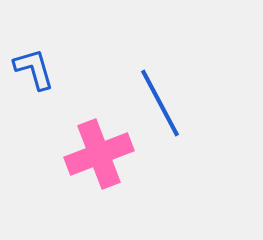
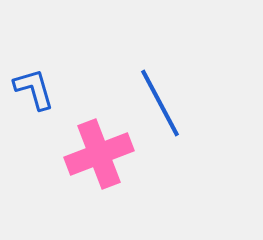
blue L-shape: moved 20 px down
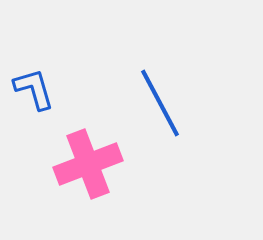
pink cross: moved 11 px left, 10 px down
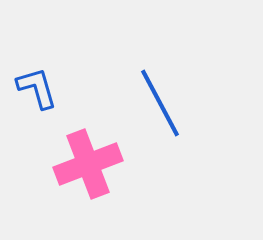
blue L-shape: moved 3 px right, 1 px up
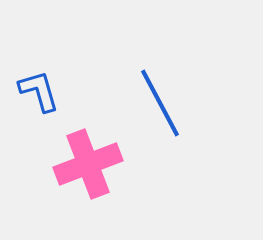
blue L-shape: moved 2 px right, 3 px down
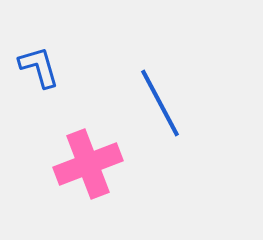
blue L-shape: moved 24 px up
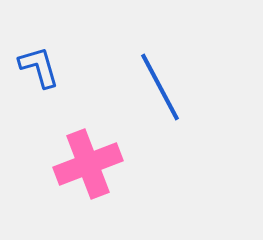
blue line: moved 16 px up
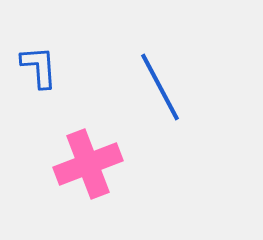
blue L-shape: rotated 12 degrees clockwise
